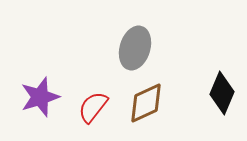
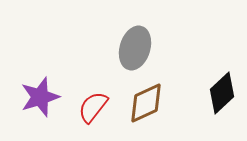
black diamond: rotated 24 degrees clockwise
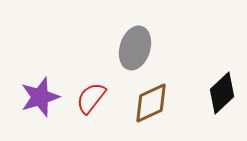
brown diamond: moved 5 px right
red semicircle: moved 2 px left, 9 px up
